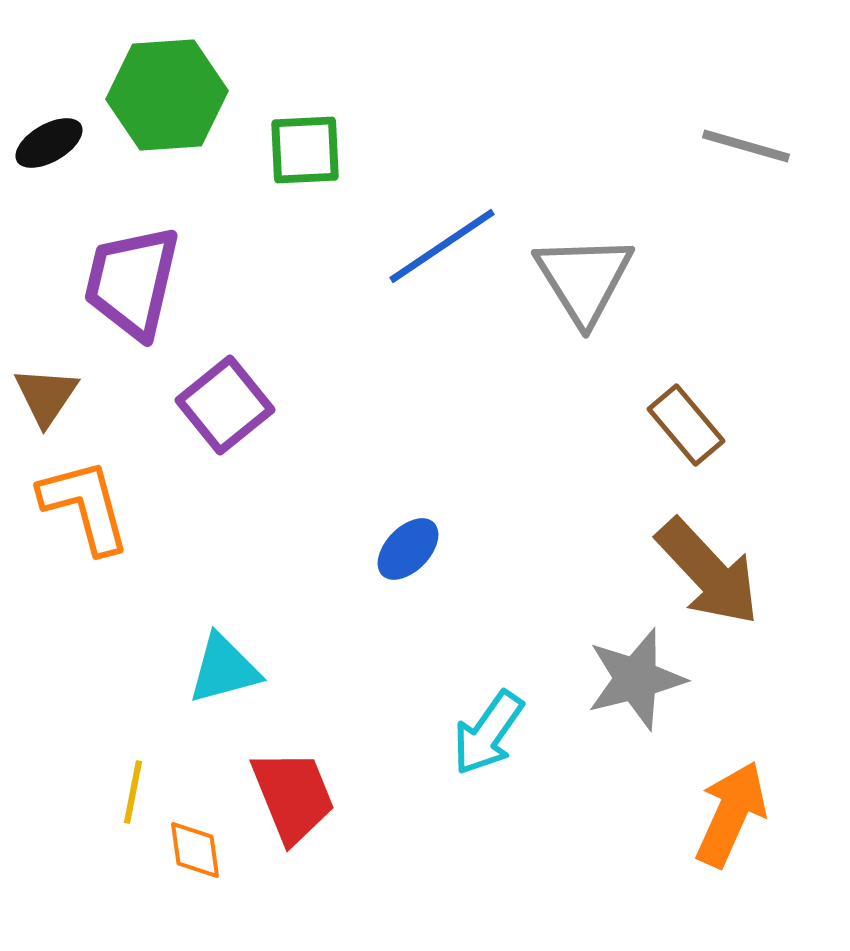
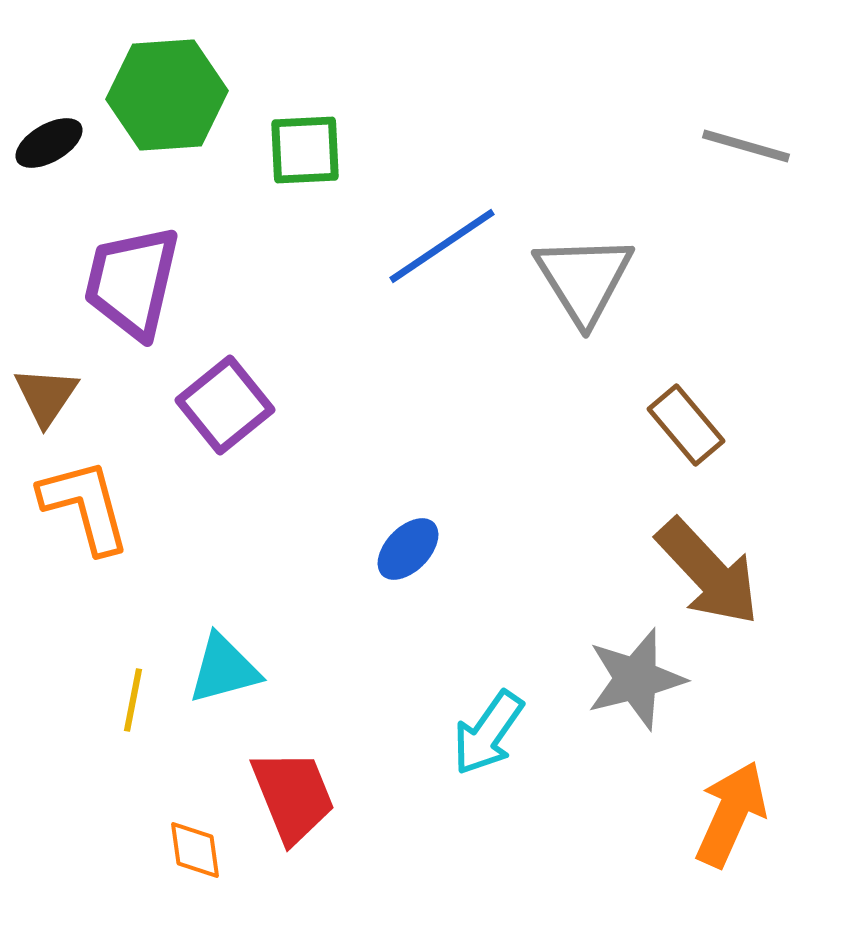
yellow line: moved 92 px up
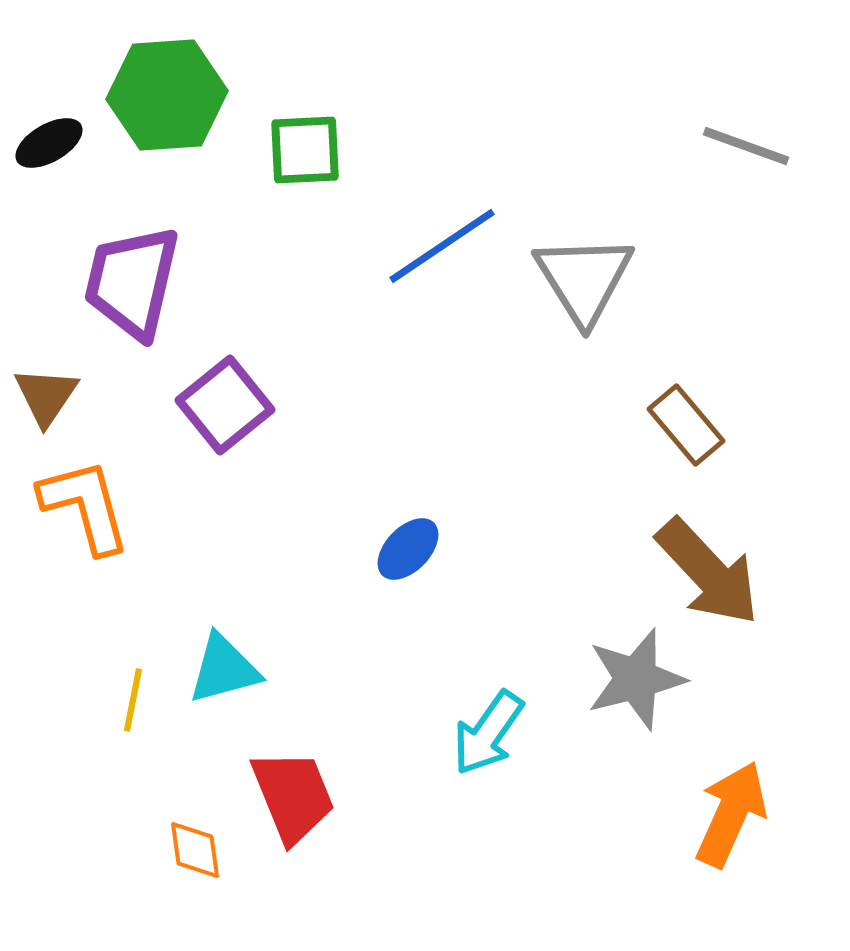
gray line: rotated 4 degrees clockwise
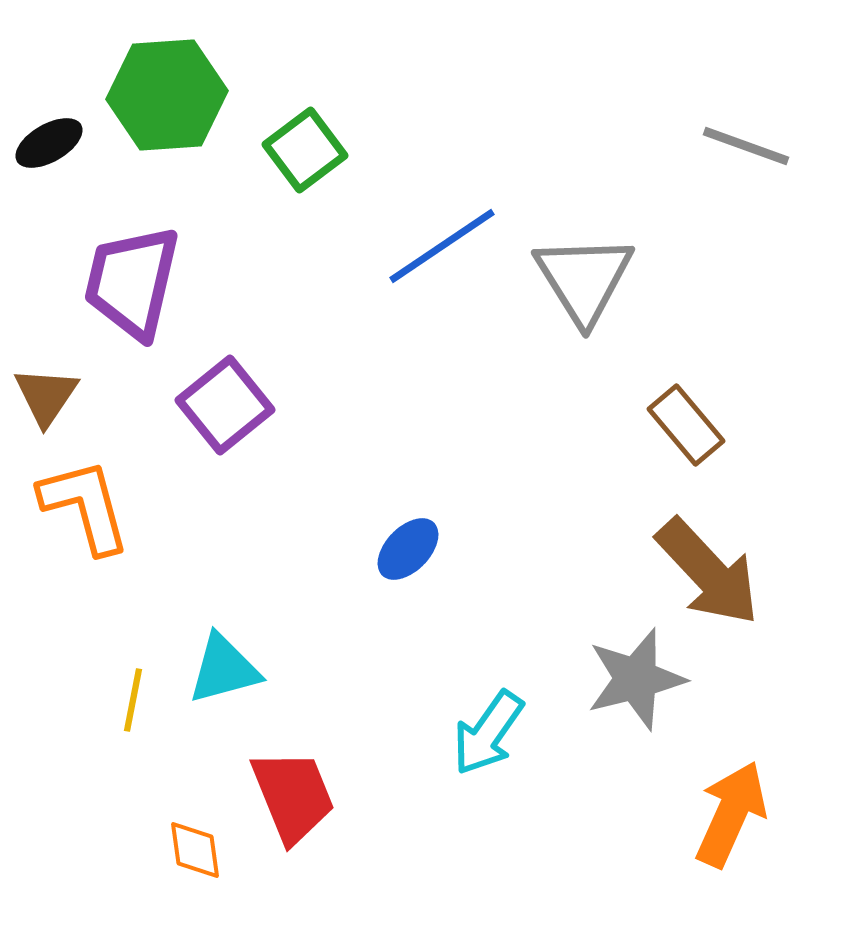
green square: rotated 34 degrees counterclockwise
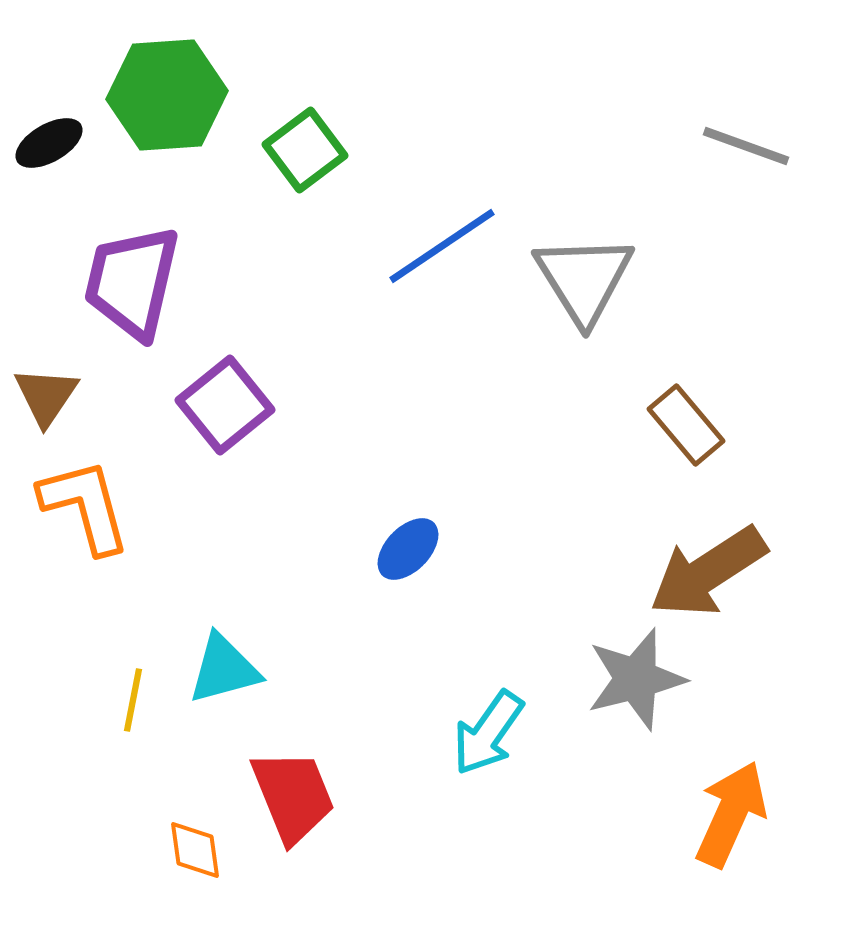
brown arrow: rotated 100 degrees clockwise
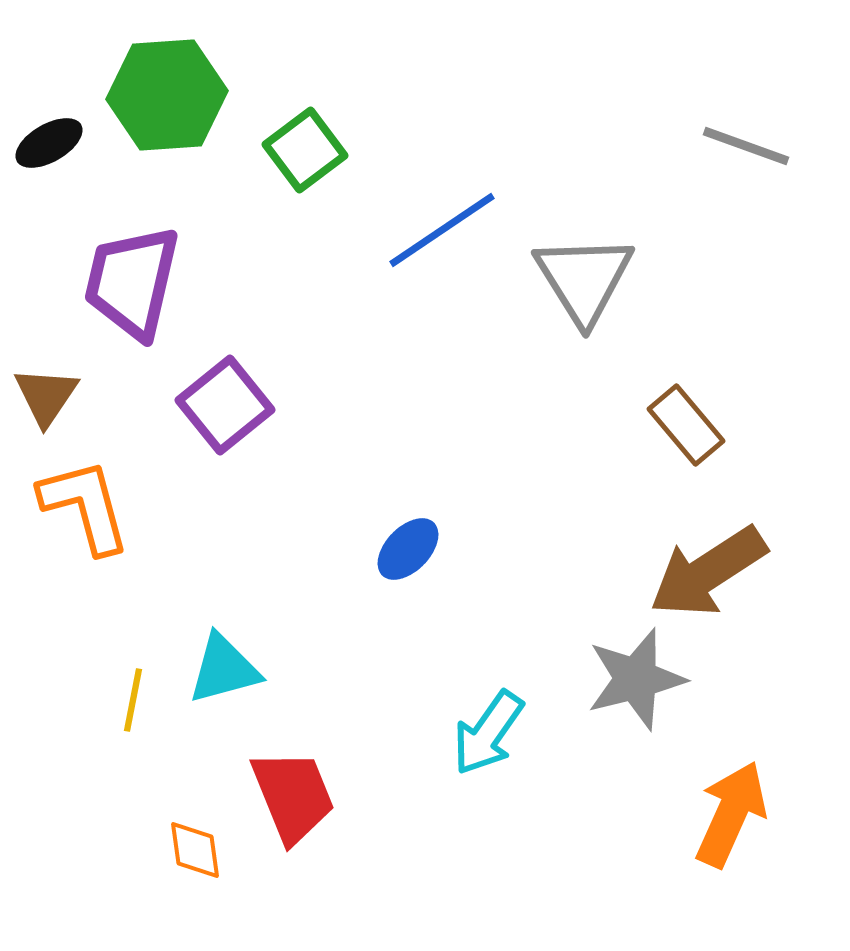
blue line: moved 16 px up
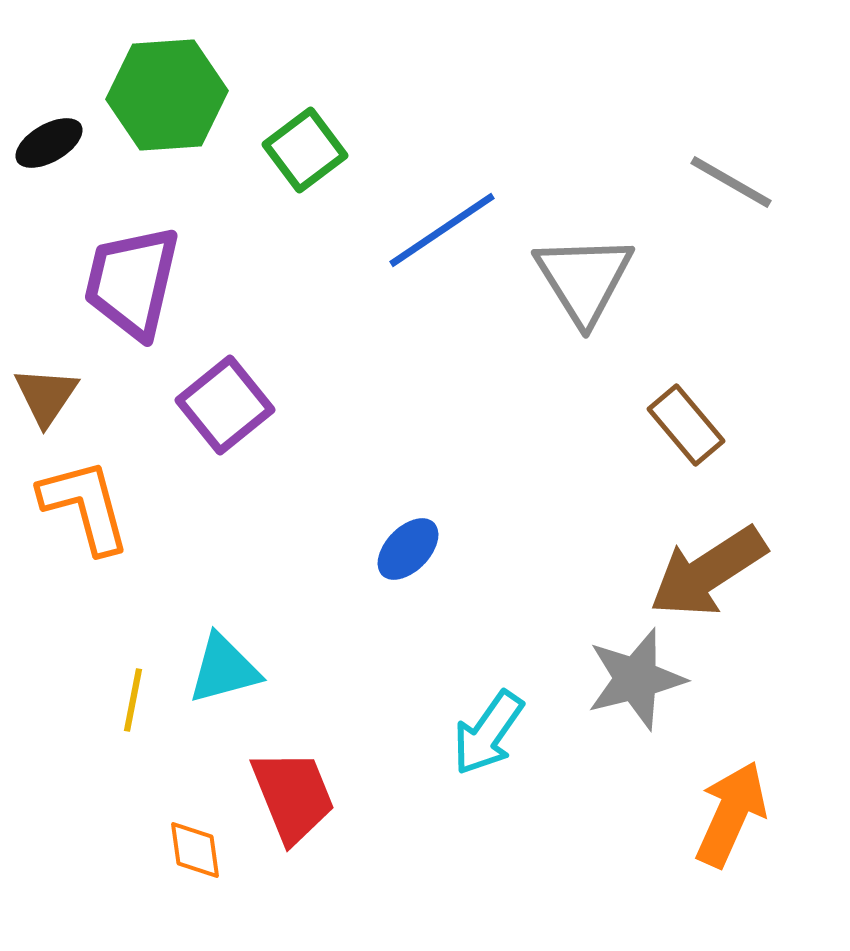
gray line: moved 15 px left, 36 px down; rotated 10 degrees clockwise
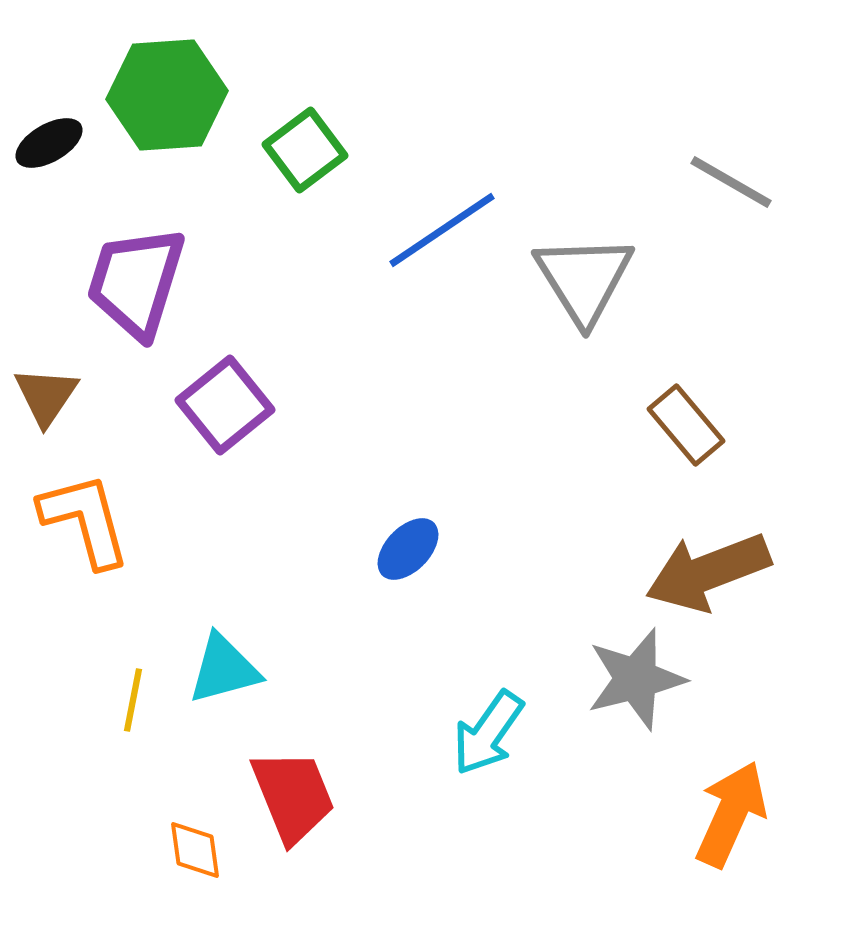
purple trapezoid: moved 4 px right; rotated 4 degrees clockwise
orange L-shape: moved 14 px down
brown arrow: rotated 12 degrees clockwise
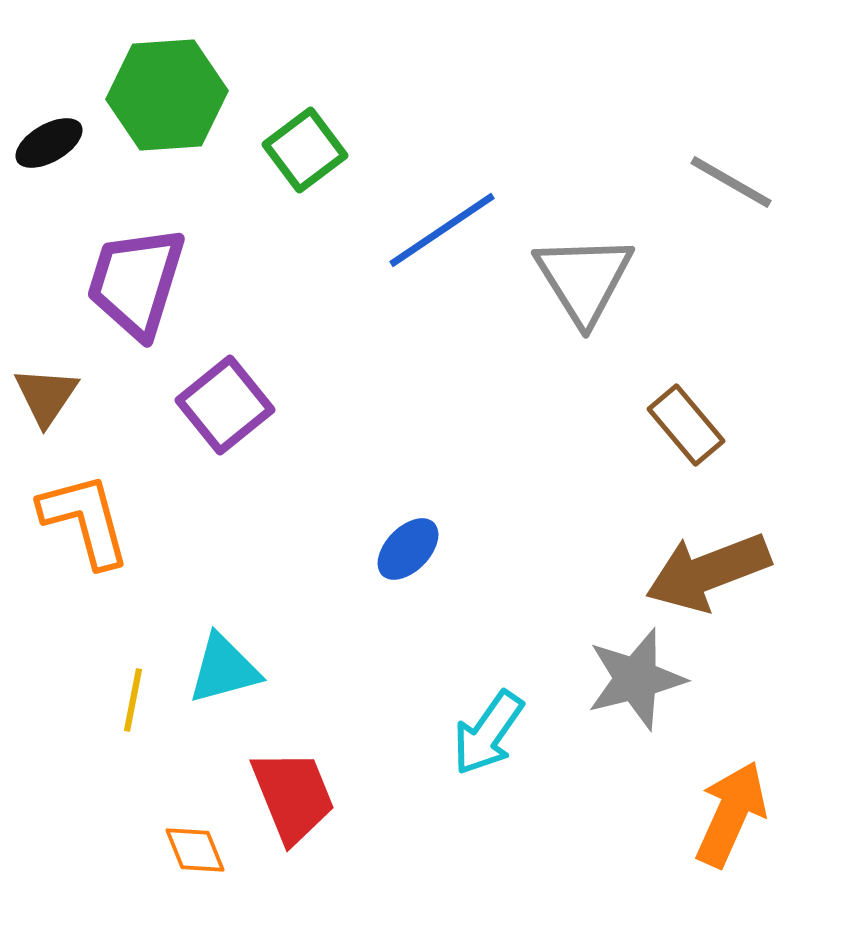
orange diamond: rotated 14 degrees counterclockwise
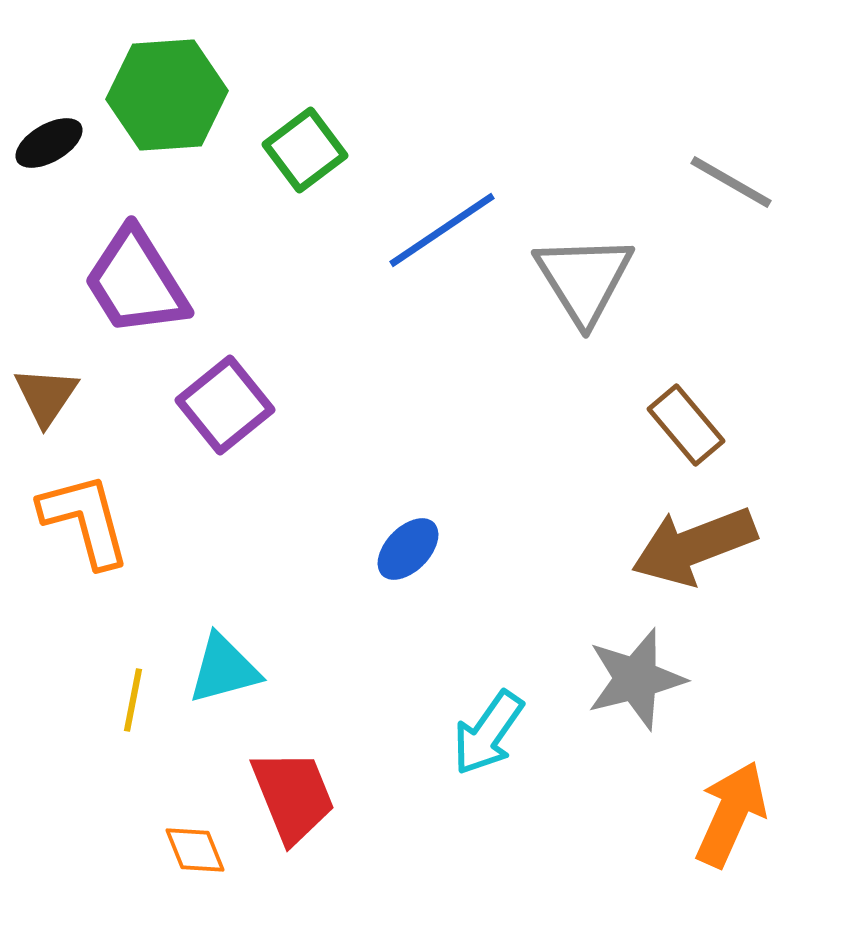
purple trapezoid: rotated 49 degrees counterclockwise
brown arrow: moved 14 px left, 26 px up
